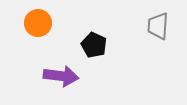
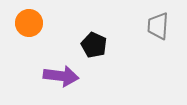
orange circle: moved 9 px left
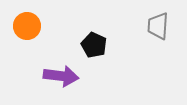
orange circle: moved 2 px left, 3 px down
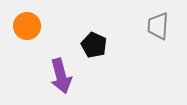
purple arrow: rotated 68 degrees clockwise
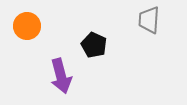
gray trapezoid: moved 9 px left, 6 px up
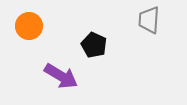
orange circle: moved 2 px right
purple arrow: rotated 44 degrees counterclockwise
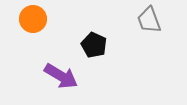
gray trapezoid: rotated 24 degrees counterclockwise
orange circle: moved 4 px right, 7 px up
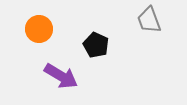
orange circle: moved 6 px right, 10 px down
black pentagon: moved 2 px right
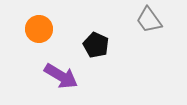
gray trapezoid: rotated 16 degrees counterclockwise
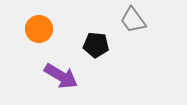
gray trapezoid: moved 16 px left
black pentagon: rotated 20 degrees counterclockwise
